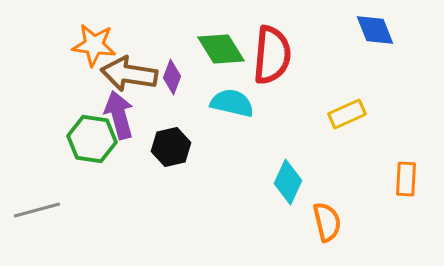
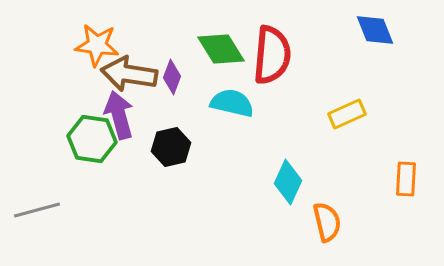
orange star: moved 3 px right
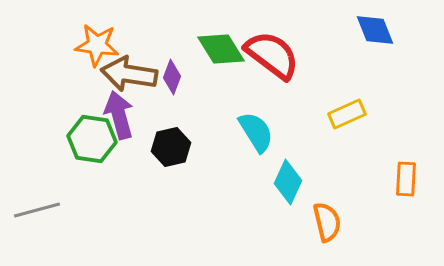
red semicircle: rotated 58 degrees counterclockwise
cyan semicircle: moved 24 px right, 29 px down; rotated 45 degrees clockwise
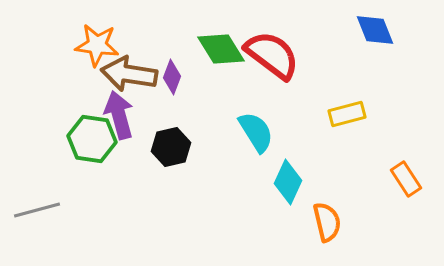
yellow rectangle: rotated 9 degrees clockwise
orange rectangle: rotated 36 degrees counterclockwise
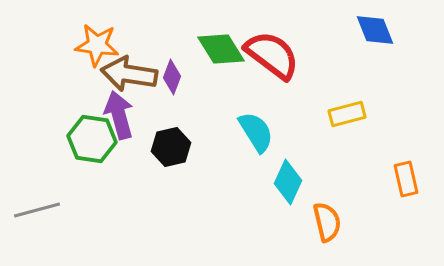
orange rectangle: rotated 20 degrees clockwise
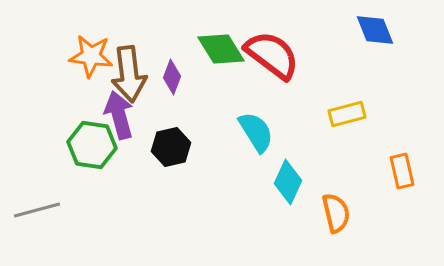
orange star: moved 6 px left, 11 px down
brown arrow: rotated 106 degrees counterclockwise
green hexagon: moved 6 px down
orange rectangle: moved 4 px left, 8 px up
orange semicircle: moved 9 px right, 9 px up
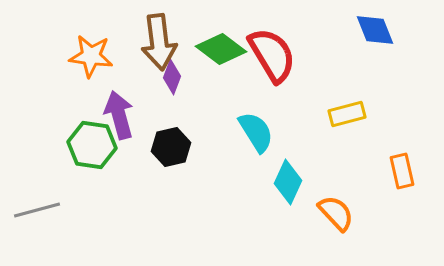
green diamond: rotated 21 degrees counterclockwise
red semicircle: rotated 22 degrees clockwise
brown arrow: moved 30 px right, 32 px up
orange semicircle: rotated 30 degrees counterclockwise
